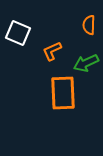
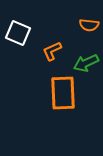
orange semicircle: rotated 84 degrees counterclockwise
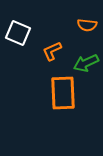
orange semicircle: moved 2 px left
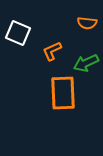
orange semicircle: moved 2 px up
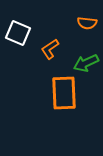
orange L-shape: moved 2 px left, 2 px up; rotated 10 degrees counterclockwise
orange rectangle: moved 1 px right
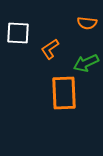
white square: rotated 20 degrees counterclockwise
